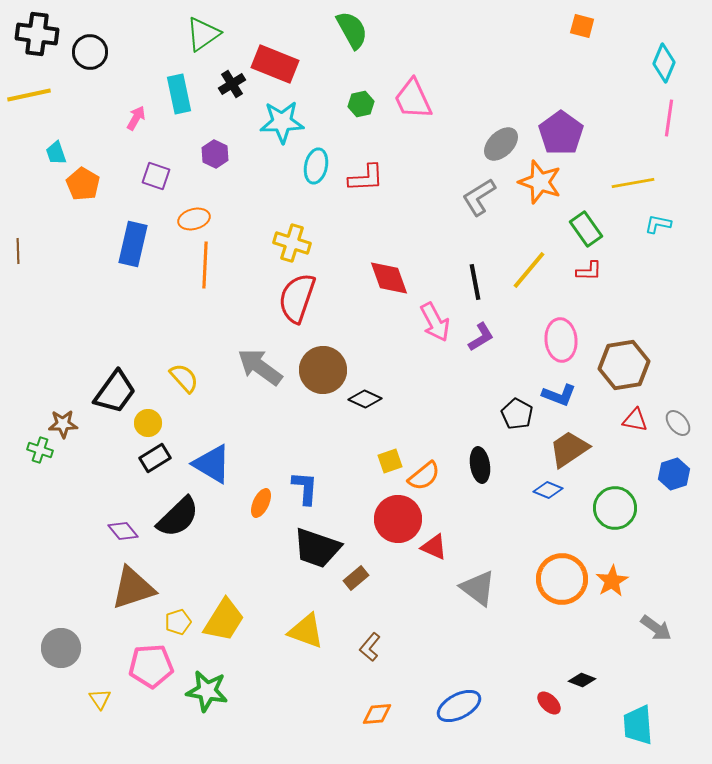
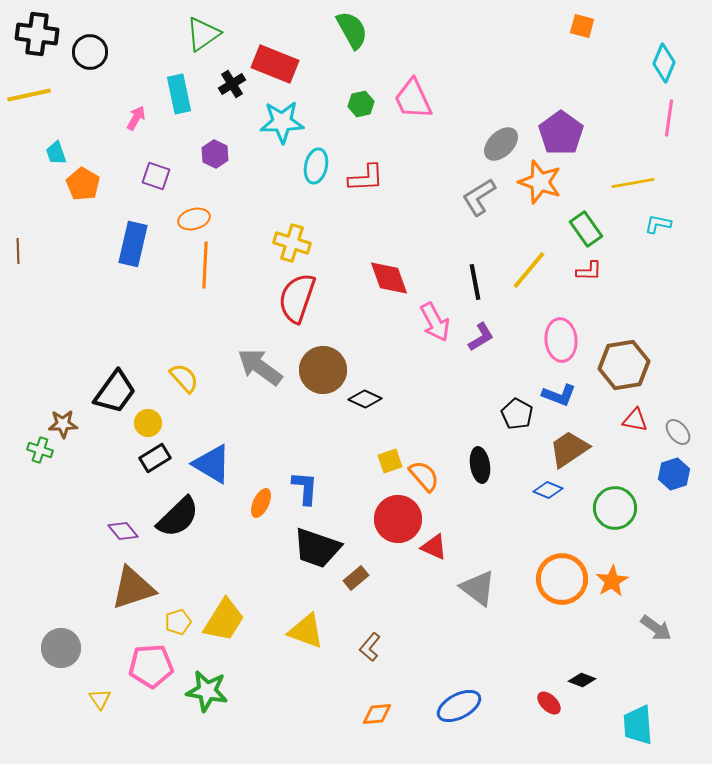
gray ellipse at (678, 423): moved 9 px down
orange semicircle at (424, 476): rotated 92 degrees counterclockwise
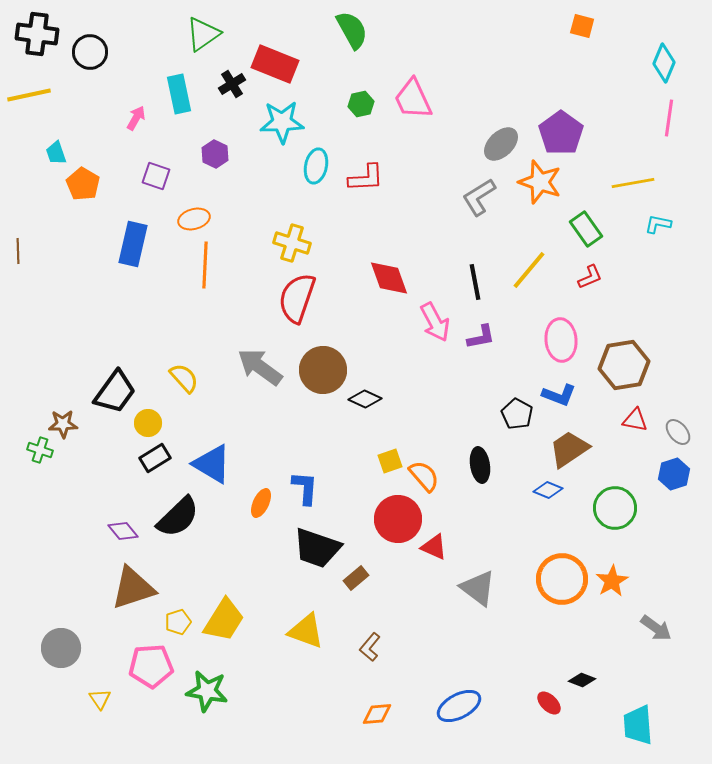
red L-shape at (589, 271): moved 1 px right, 6 px down; rotated 24 degrees counterclockwise
purple L-shape at (481, 337): rotated 20 degrees clockwise
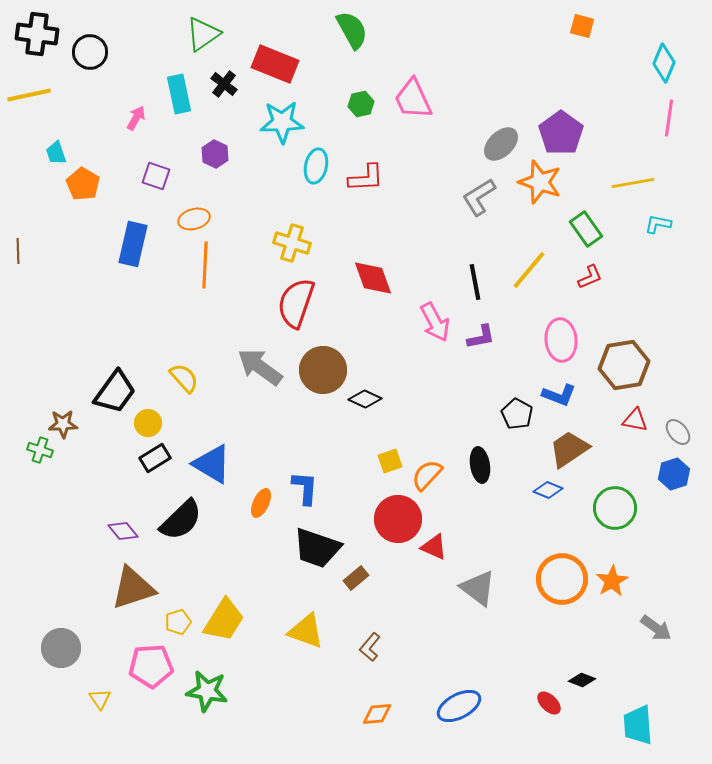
black cross at (232, 84): moved 8 px left; rotated 20 degrees counterclockwise
red diamond at (389, 278): moved 16 px left
red semicircle at (297, 298): moved 1 px left, 5 px down
orange semicircle at (424, 476): moved 3 px right, 1 px up; rotated 96 degrees counterclockwise
black semicircle at (178, 517): moved 3 px right, 3 px down
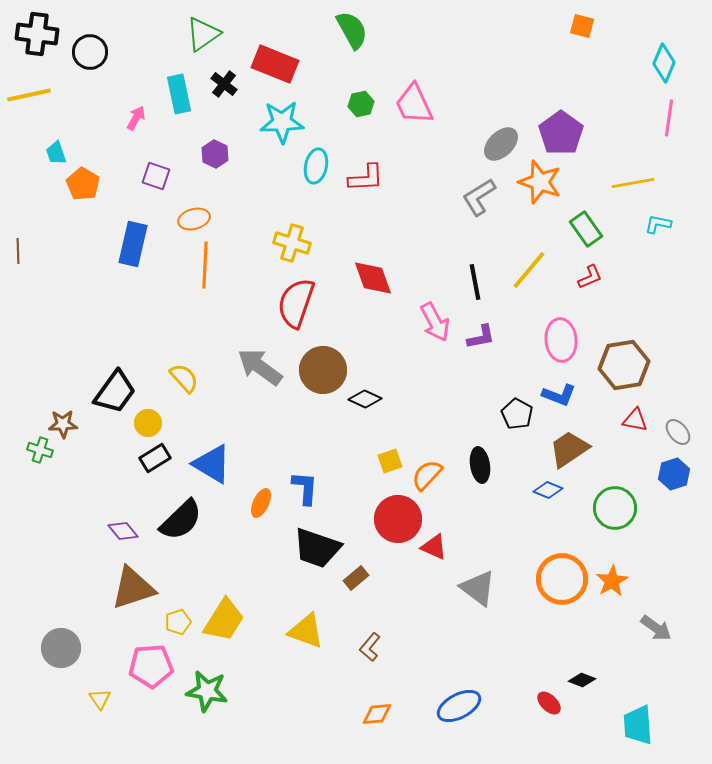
pink trapezoid at (413, 99): moved 1 px right, 5 px down
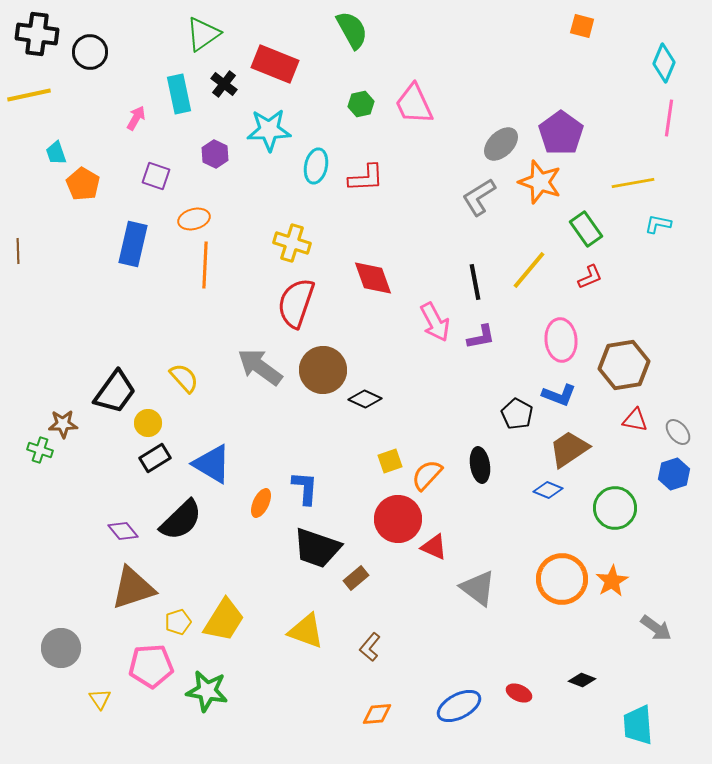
cyan star at (282, 122): moved 13 px left, 8 px down
red ellipse at (549, 703): moved 30 px left, 10 px up; rotated 20 degrees counterclockwise
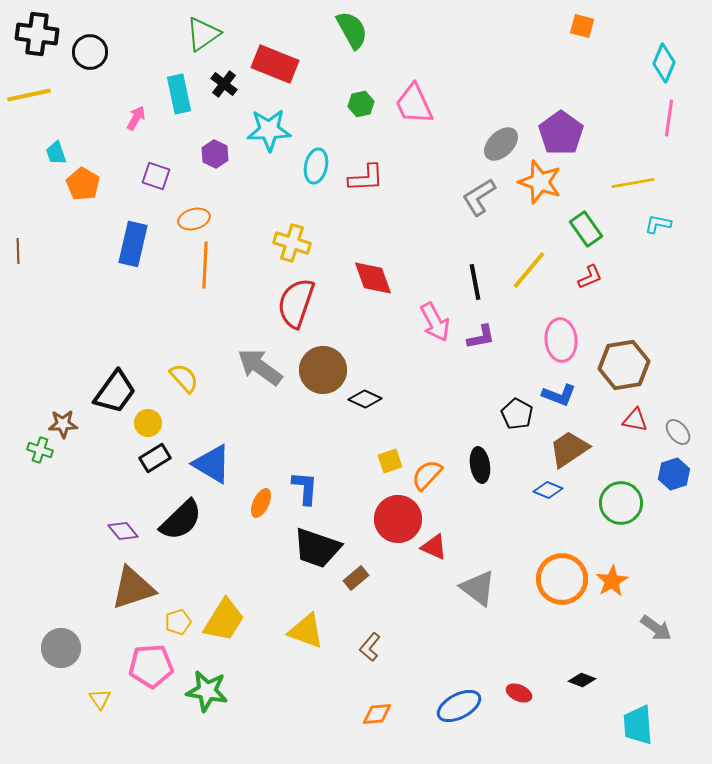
green circle at (615, 508): moved 6 px right, 5 px up
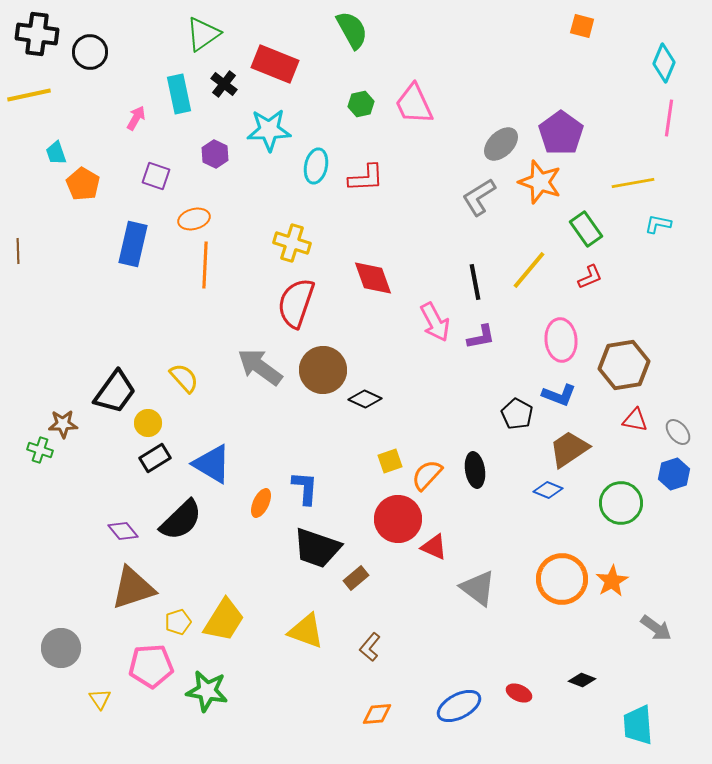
black ellipse at (480, 465): moved 5 px left, 5 px down
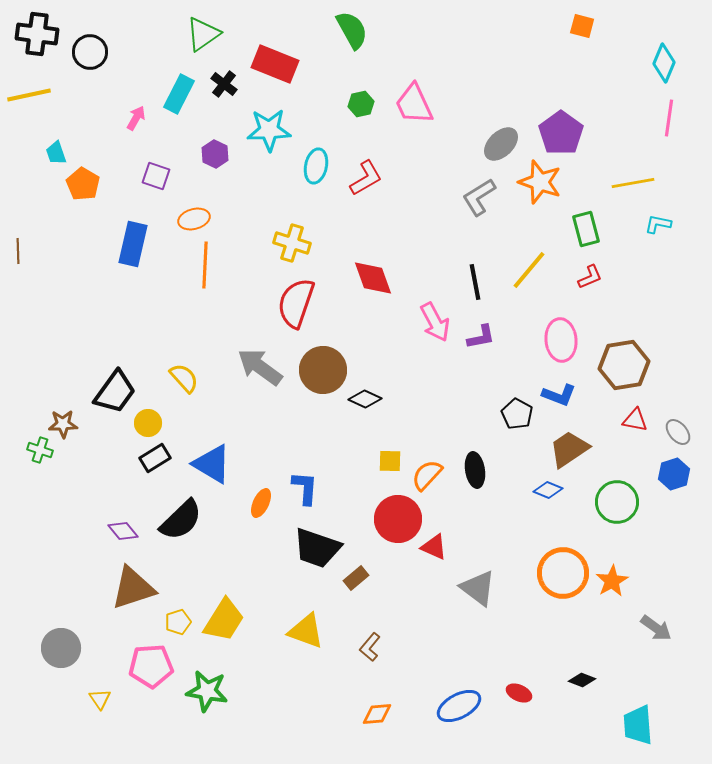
cyan rectangle at (179, 94): rotated 39 degrees clockwise
red L-shape at (366, 178): rotated 27 degrees counterclockwise
green rectangle at (586, 229): rotated 20 degrees clockwise
yellow square at (390, 461): rotated 20 degrees clockwise
green circle at (621, 503): moved 4 px left, 1 px up
orange circle at (562, 579): moved 1 px right, 6 px up
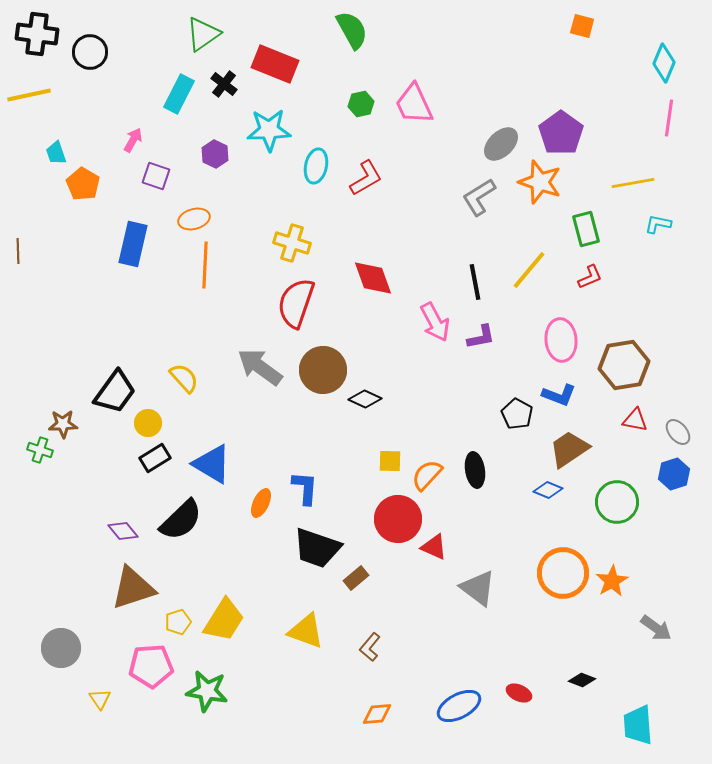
pink arrow at (136, 118): moved 3 px left, 22 px down
